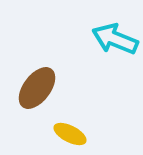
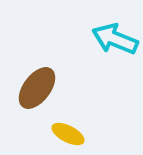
yellow ellipse: moved 2 px left
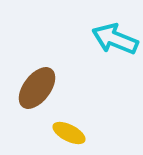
yellow ellipse: moved 1 px right, 1 px up
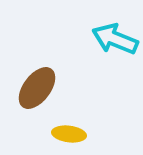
yellow ellipse: moved 1 px down; rotated 20 degrees counterclockwise
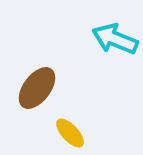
yellow ellipse: moved 1 px right, 1 px up; rotated 40 degrees clockwise
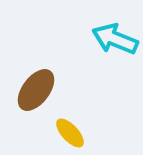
brown ellipse: moved 1 px left, 2 px down
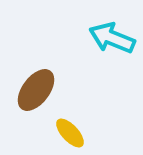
cyan arrow: moved 3 px left, 1 px up
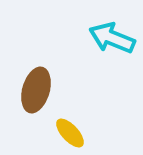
brown ellipse: rotated 21 degrees counterclockwise
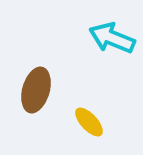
yellow ellipse: moved 19 px right, 11 px up
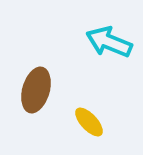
cyan arrow: moved 3 px left, 4 px down
